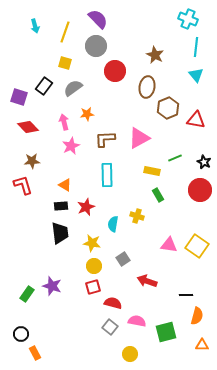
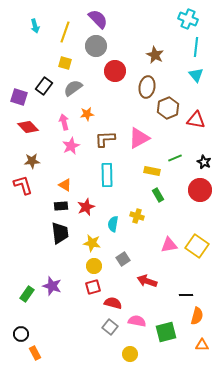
pink triangle at (169, 245): rotated 18 degrees counterclockwise
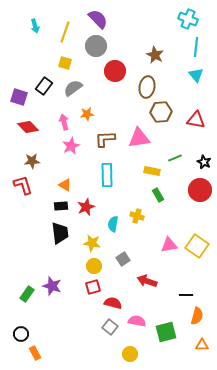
brown hexagon at (168, 108): moved 7 px left, 4 px down; rotated 20 degrees clockwise
pink triangle at (139, 138): rotated 20 degrees clockwise
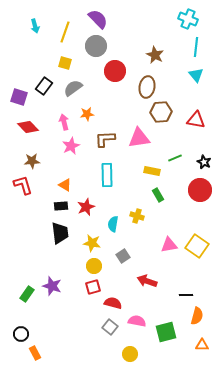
gray square at (123, 259): moved 3 px up
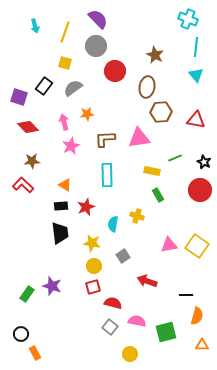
red L-shape at (23, 185): rotated 30 degrees counterclockwise
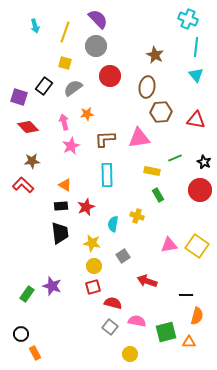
red circle at (115, 71): moved 5 px left, 5 px down
orange triangle at (202, 345): moved 13 px left, 3 px up
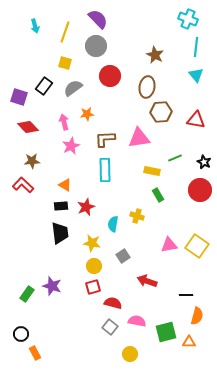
cyan rectangle at (107, 175): moved 2 px left, 5 px up
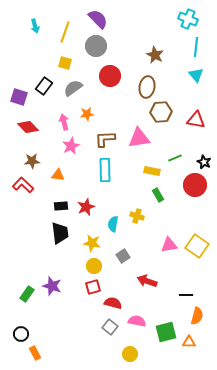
orange triangle at (65, 185): moved 7 px left, 10 px up; rotated 24 degrees counterclockwise
red circle at (200, 190): moved 5 px left, 5 px up
